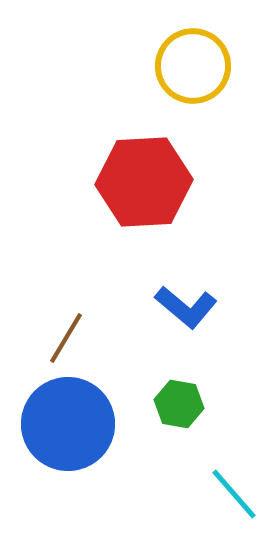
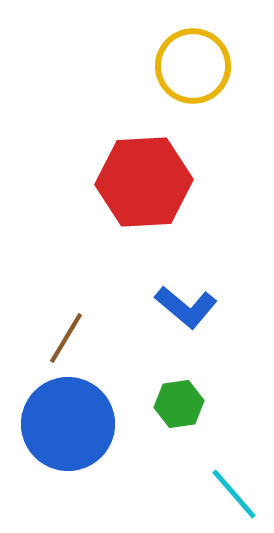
green hexagon: rotated 18 degrees counterclockwise
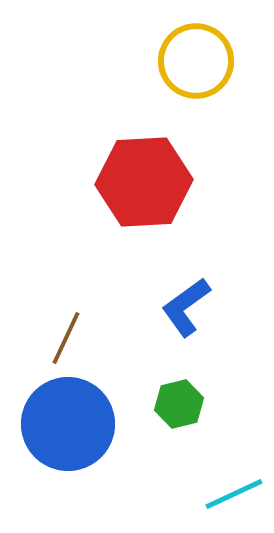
yellow circle: moved 3 px right, 5 px up
blue L-shape: rotated 104 degrees clockwise
brown line: rotated 6 degrees counterclockwise
green hexagon: rotated 6 degrees counterclockwise
cyan line: rotated 74 degrees counterclockwise
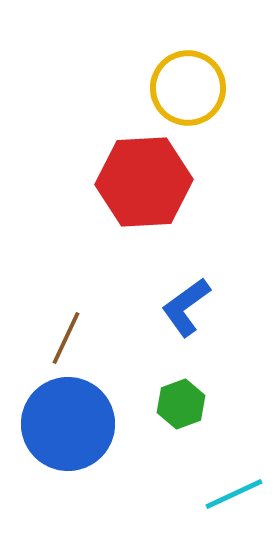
yellow circle: moved 8 px left, 27 px down
green hexagon: moved 2 px right; rotated 6 degrees counterclockwise
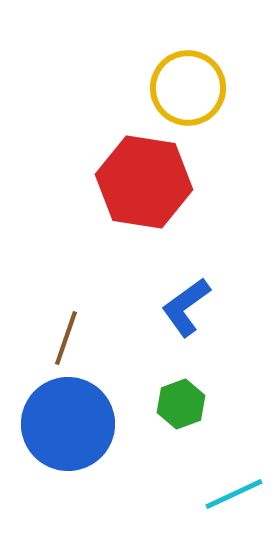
red hexagon: rotated 12 degrees clockwise
brown line: rotated 6 degrees counterclockwise
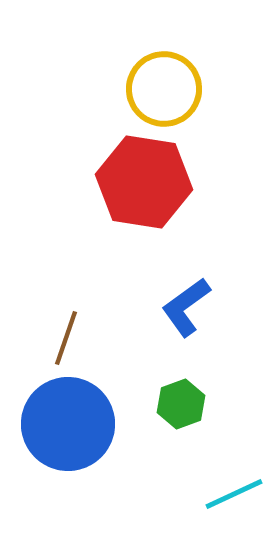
yellow circle: moved 24 px left, 1 px down
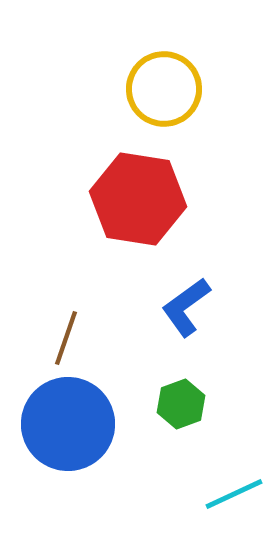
red hexagon: moved 6 px left, 17 px down
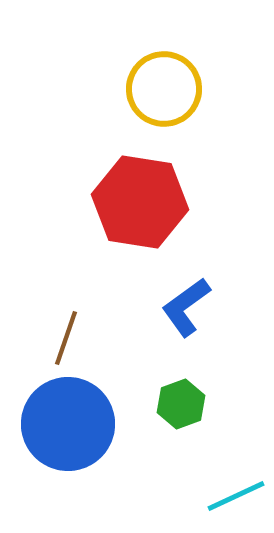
red hexagon: moved 2 px right, 3 px down
cyan line: moved 2 px right, 2 px down
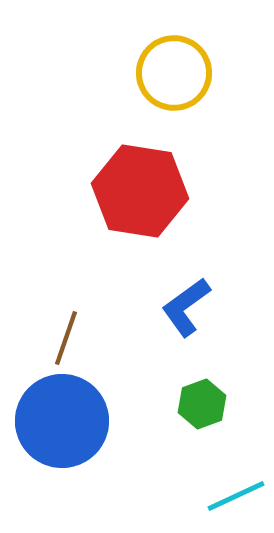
yellow circle: moved 10 px right, 16 px up
red hexagon: moved 11 px up
green hexagon: moved 21 px right
blue circle: moved 6 px left, 3 px up
